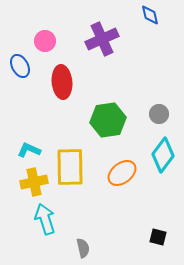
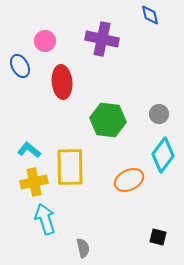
purple cross: rotated 36 degrees clockwise
green hexagon: rotated 16 degrees clockwise
cyan L-shape: rotated 15 degrees clockwise
orange ellipse: moved 7 px right, 7 px down; rotated 12 degrees clockwise
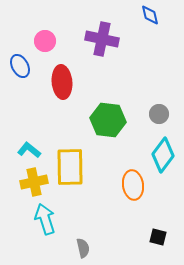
orange ellipse: moved 4 px right, 5 px down; rotated 72 degrees counterclockwise
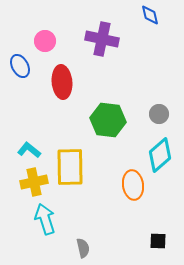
cyan diamond: moved 3 px left; rotated 12 degrees clockwise
black square: moved 4 px down; rotated 12 degrees counterclockwise
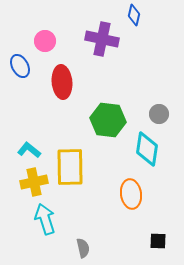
blue diamond: moved 16 px left; rotated 25 degrees clockwise
cyan diamond: moved 13 px left, 6 px up; rotated 40 degrees counterclockwise
orange ellipse: moved 2 px left, 9 px down
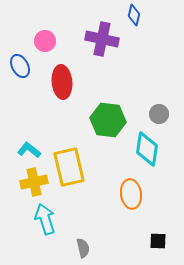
yellow rectangle: moved 1 px left; rotated 12 degrees counterclockwise
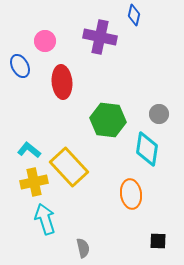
purple cross: moved 2 px left, 2 px up
yellow rectangle: rotated 30 degrees counterclockwise
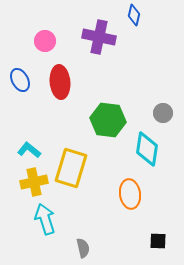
purple cross: moved 1 px left
blue ellipse: moved 14 px down
red ellipse: moved 2 px left
gray circle: moved 4 px right, 1 px up
yellow rectangle: moved 2 px right, 1 px down; rotated 60 degrees clockwise
orange ellipse: moved 1 px left
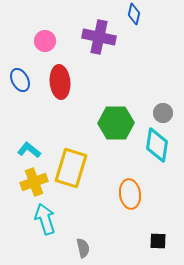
blue diamond: moved 1 px up
green hexagon: moved 8 px right, 3 px down; rotated 8 degrees counterclockwise
cyan diamond: moved 10 px right, 4 px up
yellow cross: rotated 8 degrees counterclockwise
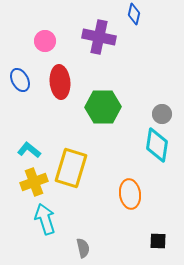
gray circle: moved 1 px left, 1 px down
green hexagon: moved 13 px left, 16 px up
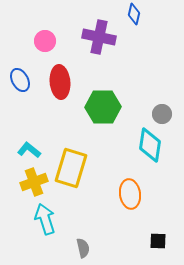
cyan diamond: moved 7 px left
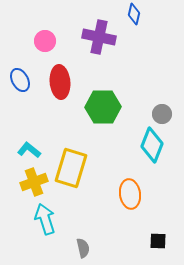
cyan diamond: moved 2 px right; rotated 12 degrees clockwise
